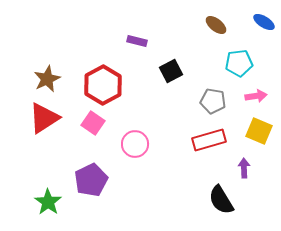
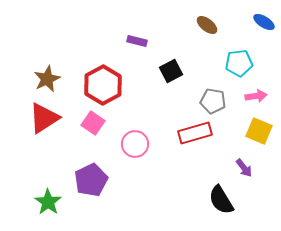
brown ellipse: moved 9 px left
red rectangle: moved 14 px left, 7 px up
purple arrow: rotated 144 degrees clockwise
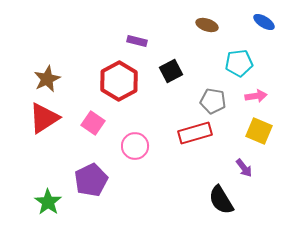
brown ellipse: rotated 20 degrees counterclockwise
red hexagon: moved 16 px right, 4 px up
pink circle: moved 2 px down
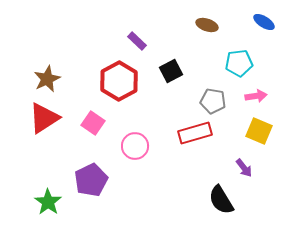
purple rectangle: rotated 30 degrees clockwise
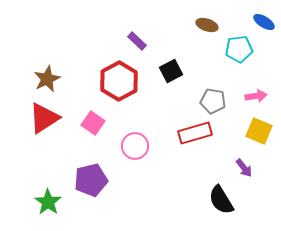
cyan pentagon: moved 14 px up
purple pentagon: rotated 12 degrees clockwise
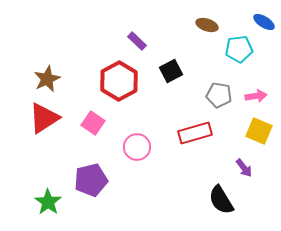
gray pentagon: moved 6 px right, 6 px up
pink circle: moved 2 px right, 1 px down
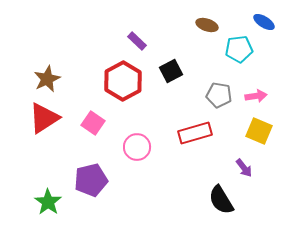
red hexagon: moved 4 px right
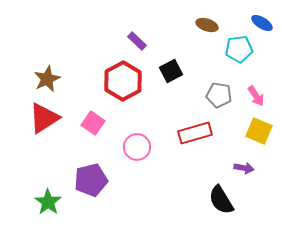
blue ellipse: moved 2 px left, 1 px down
pink arrow: rotated 65 degrees clockwise
purple arrow: rotated 42 degrees counterclockwise
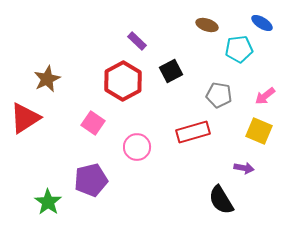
pink arrow: moved 9 px right; rotated 85 degrees clockwise
red triangle: moved 19 px left
red rectangle: moved 2 px left, 1 px up
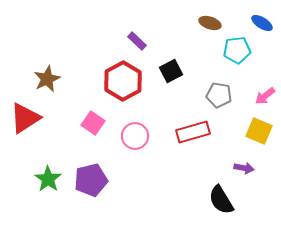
brown ellipse: moved 3 px right, 2 px up
cyan pentagon: moved 2 px left, 1 px down
pink circle: moved 2 px left, 11 px up
green star: moved 23 px up
